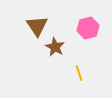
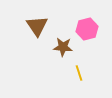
pink hexagon: moved 1 px left, 1 px down
brown star: moved 8 px right; rotated 24 degrees counterclockwise
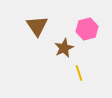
brown star: moved 1 px right, 1 px down; rotated 30 degrees counterclockwise
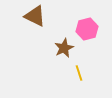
brown triangle: moved 2 px left, 10 px up; rotated 30 degrees counterclockwise
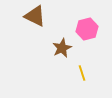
brown star: moved 2 px left
yellow line: moved 3 px right
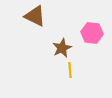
pink hexagon: moved 5 px right, 4 px down; rotated 20 degrees clockwise
yellow line: moved 12 px left, 3 px up; rotated 14 degrees clockwise
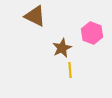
pink hexagon: rotated 15 degrees clockwise
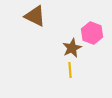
brown star: moved 10 px right
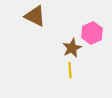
pink hexagon: rotated 15 degrees clockwise
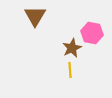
brown triangle: rotated 35 degrees clockwise
pink hexagon: rotated 25 degrees counterclockwise
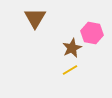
brown triangle: moved 2 px down
yellow line: rotated 63 degrees clockwise
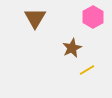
pink hexagon: moved 1 px right, 16 px up; rotated 20 degrees clockwise
yellow line: moved 17 px right
